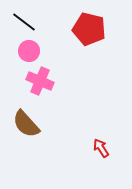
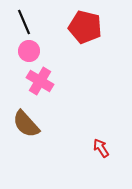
black line: rotated 30 degrees clockwise
red pentagon: moved 4 px left, 2 px up
pink cross: rotated 8 degrees clockwise
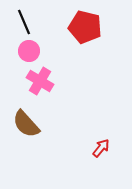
red arrow: rotated 72 degrees clockwise
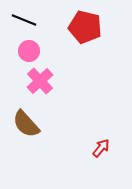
black line: moved 2 px up; rotated 45 degrees counterclockwise
pink cross: rotated 16 degrees clockwise
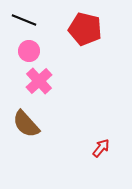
red pentagon: moved 2 px down
pink cross: moved 1 px left
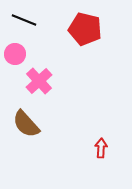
pink circle: moved 14 px left, 3 px down
red arrow: rotated 36 degrees counterclockwise
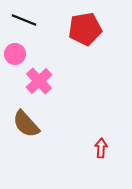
red pentagon: rotated 24 degrees counterclockwise
